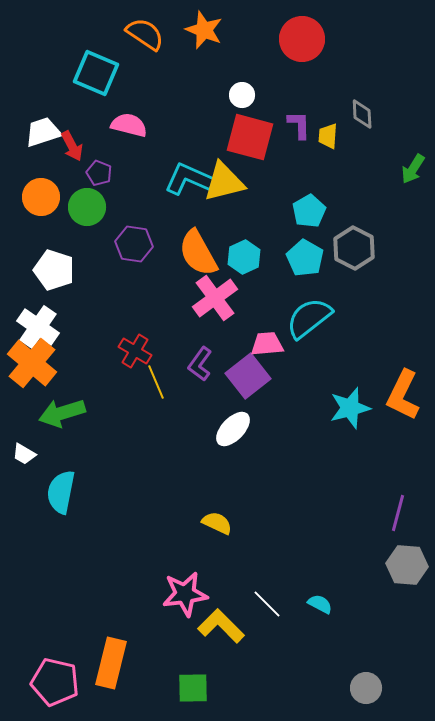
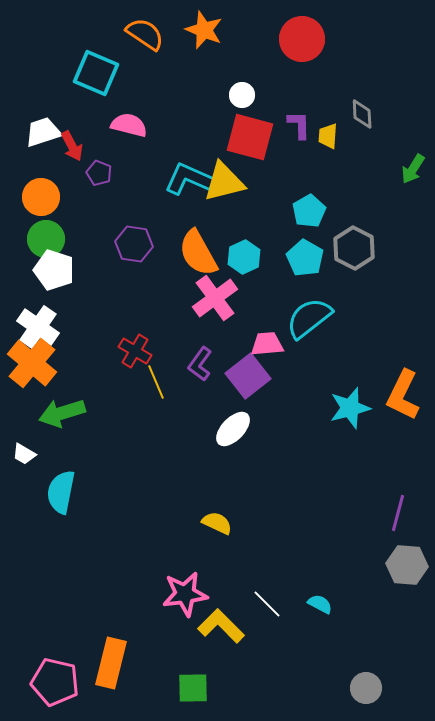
green circle at (87, 207): moved 41 px left, 32 px down
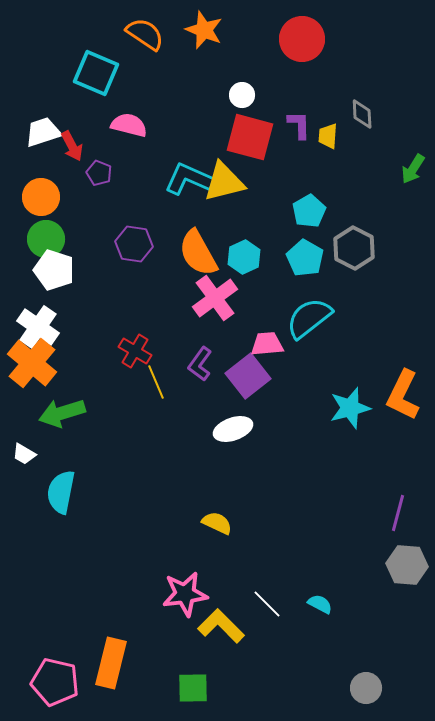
white ellipse at (233, 429): rotated 27 degrees clockwise
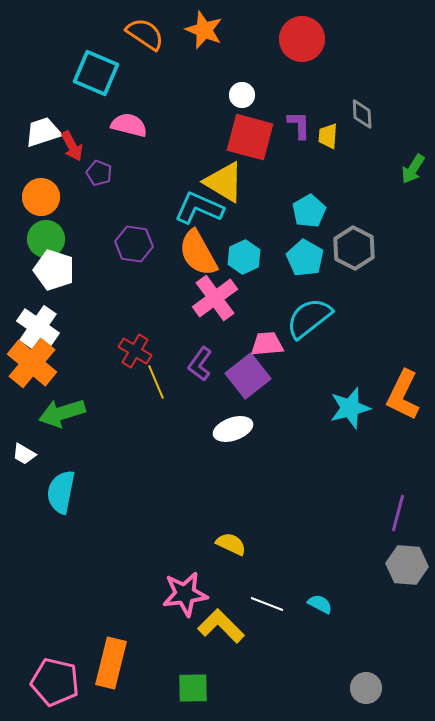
cyan L-shape at (189, 179): moved 10 px right, 29 px down
yellow triangle at (224, 182): rotated 45 degrees clockwise
yellow semicircle at (217, 523): moved 14 px right, 21 px down
white line at (267, 604): rotated 24 degrees counterclockwise
